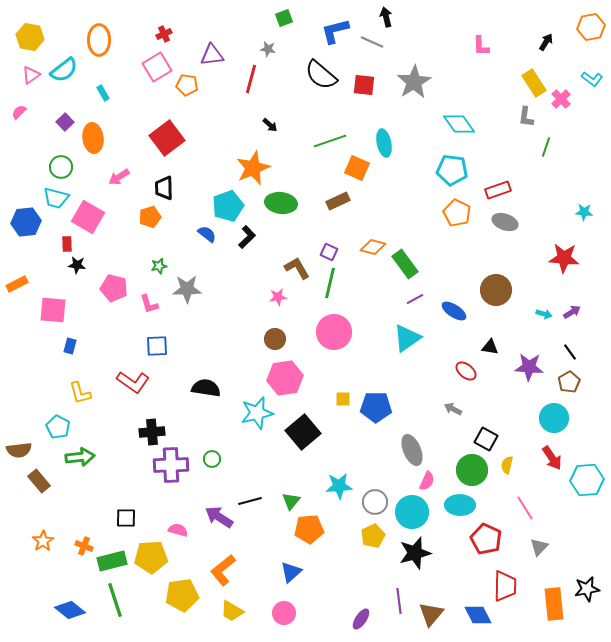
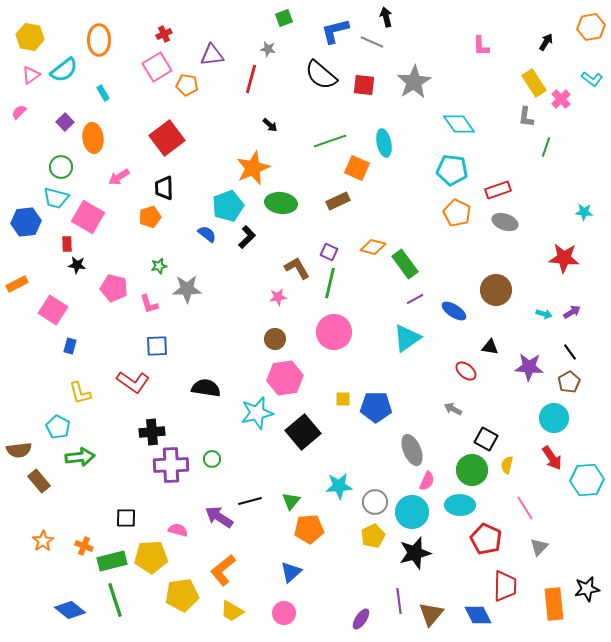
pink square at (53, 310): rotated 28 degrees clockwise
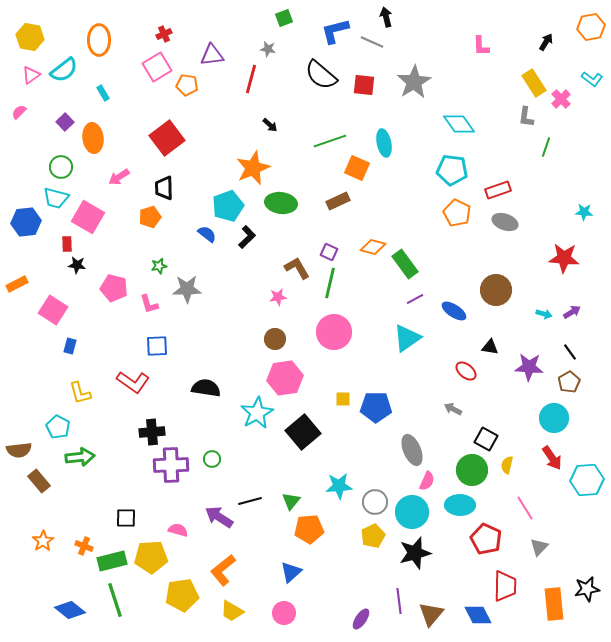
cyan star at (257, 413): rotated 16 degrees counterclockwise
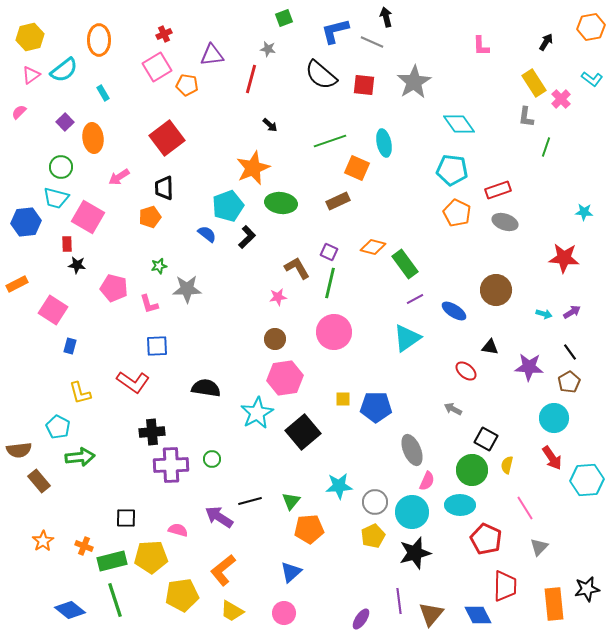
yellow hexagon at (30, 37): rotated 24 degrees counterclockwise
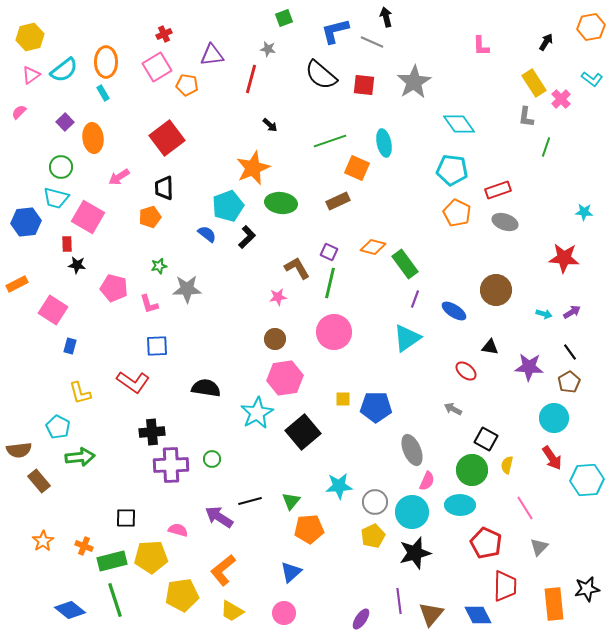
orange ellipse at (99, 40): moved 7 px right, 22 px down
purple line at (415, 299): rotated 42 degrees counterclockwise
red pentagon at (486, 539): moved 4 px down
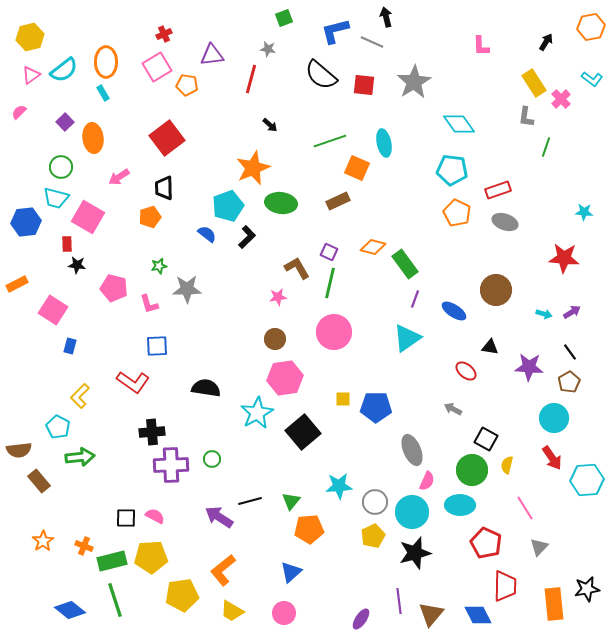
yellow L-shape at (80, 393): moved 3 px down; rotated 60 degrees clockwise
pink semicircle at (178, 530): moved 23 px left, 14 px up; rotated 12 degrees clockwise
